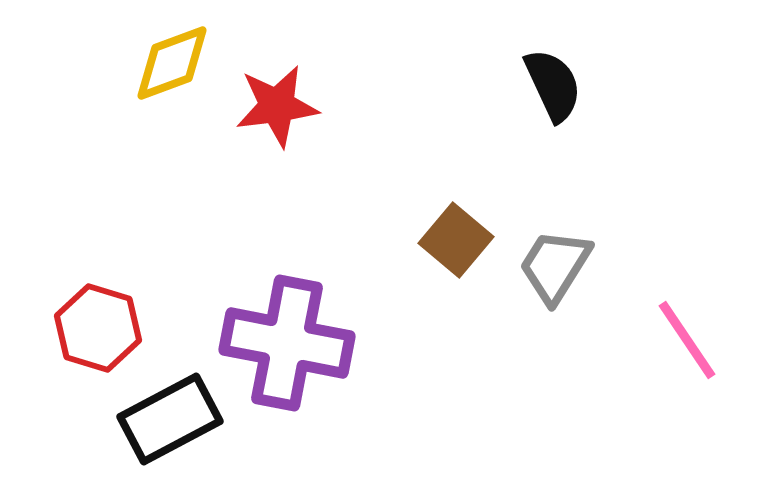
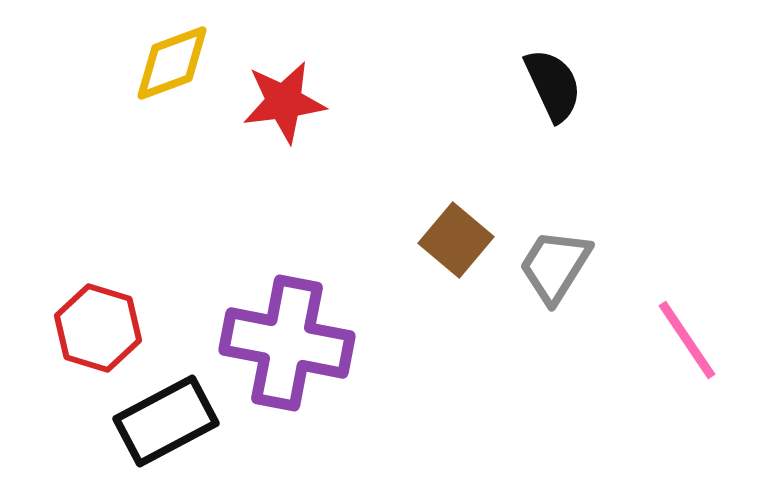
red star: moved 7 px right, 4 px up
black rectangle: moved 4 px left, 2 px down
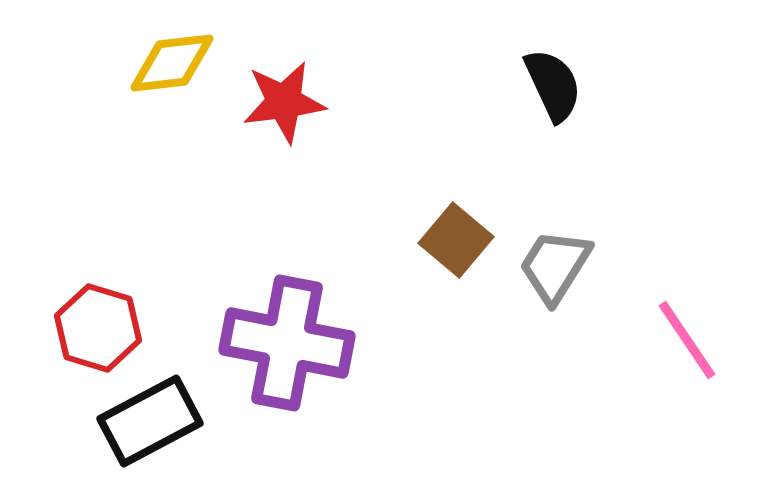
yellow diamond: rotated 14 degrees clockwise
black rectangle: moved 16 px left
